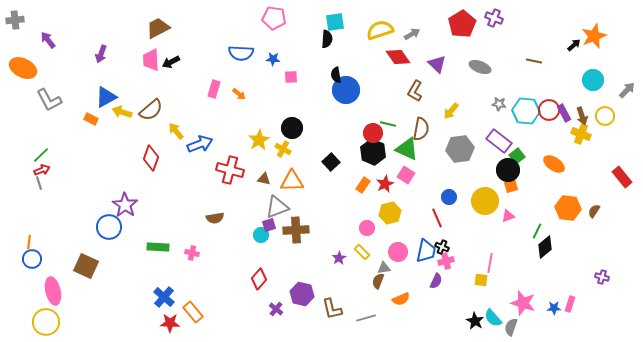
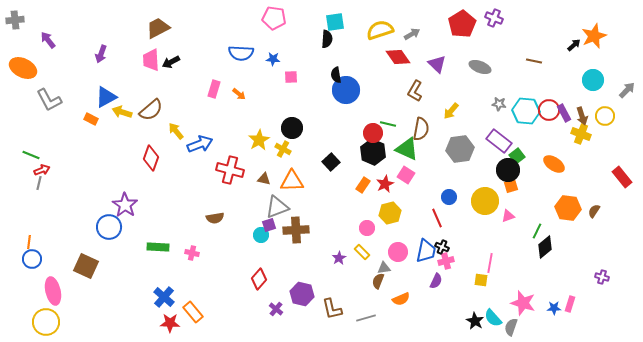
green line at (41, 155): moved 10 px left; rotated 66 degrees clockwise
gray line at (39, 183): rotated 32 degrees clockwise
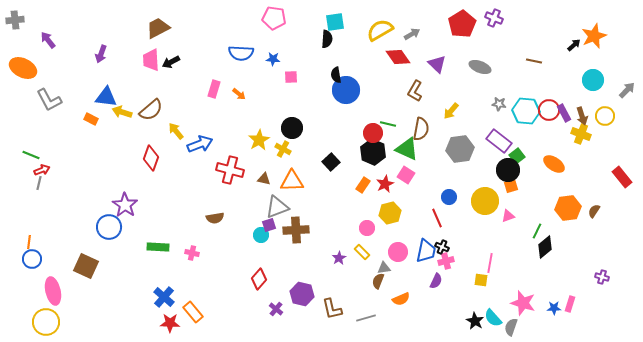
yellow semicircle at (380, 30): rotated 12 degrees counterclockwise
blue triangle at (106, 97): rotated 35 degrees clockwise
orange hexagon at (568, 208): rotated 15 degrees counterclockwise
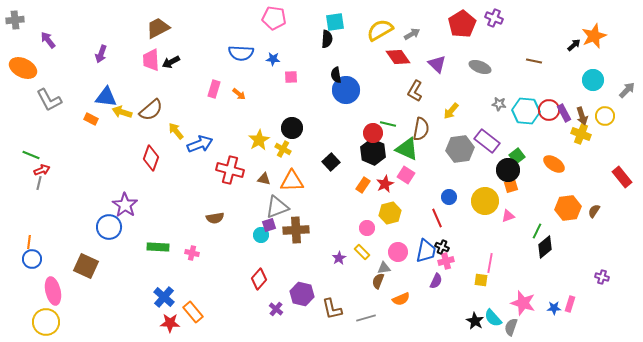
purple rectangle at (499, 141): moved 12 px left
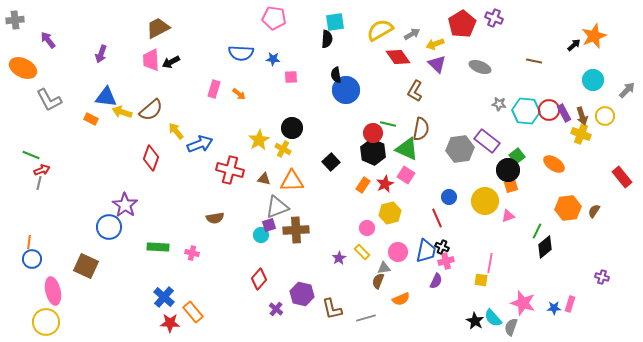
yellow arrow at (451, 111): moved 16 px left, 67 px up; rotated 30 degrees clockwise
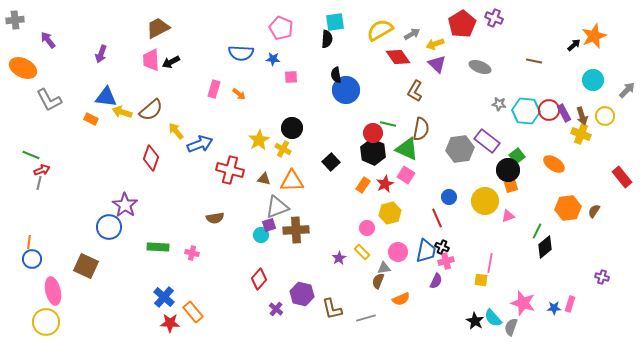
pink pentagon at (274, 18): moved 7 px right, 10 px down; rotated 15 degrees clockwise
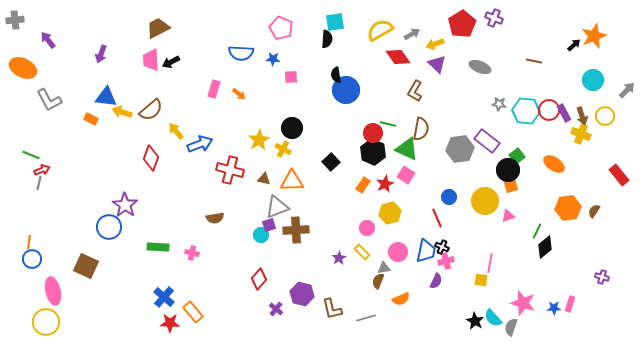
red rectangle at (622, 177): moved 3 px left, 2 px up
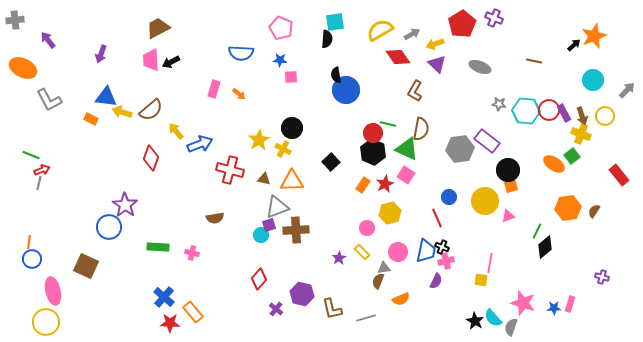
blue star at (273, 59): moved 7 px right, 1 px down
green square at (517, 156): moved 55 px right
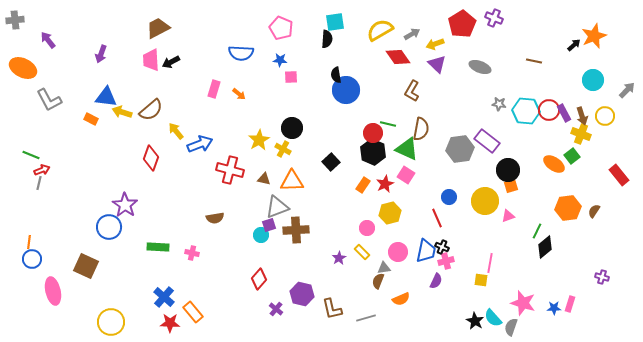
brown L-shape at (415, 91): moved 3 px left
yellow circle at (46, 322): moved 65 px right
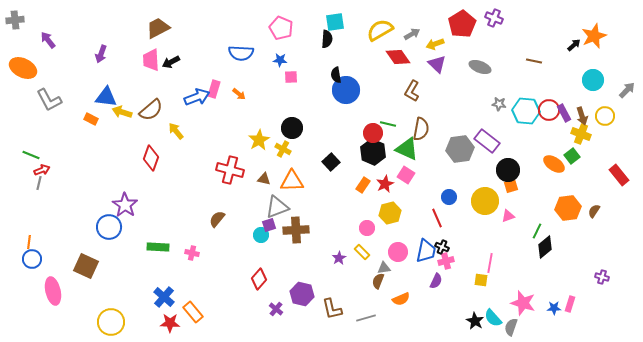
blue arrow at (200, 144): moved 3 px left, 47 px up
brown semicircle at (215, 218): moved 2 px right, 1 px down; rotated 138 degrees clockwise
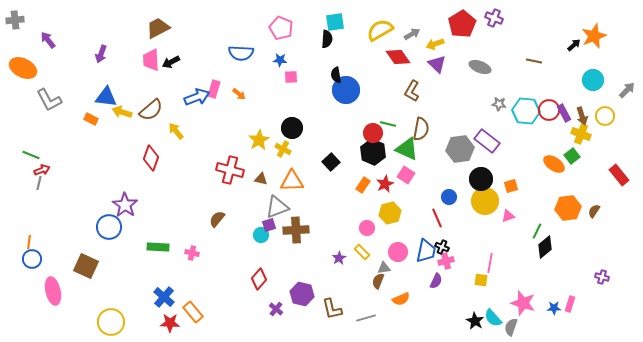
black circle at (508, 170): moved 27 px left, 9 px down
brown triangle at (264, 179): moved 3 px left
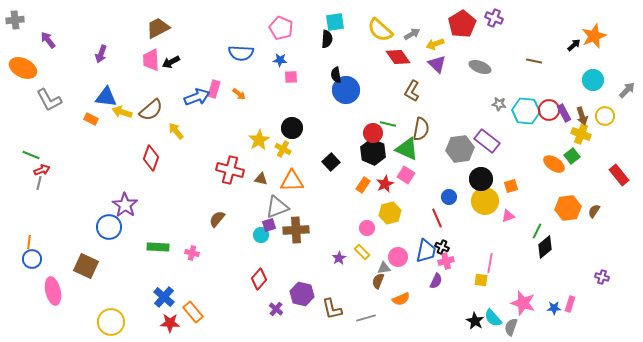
yellow semicircle at (380, 30): rotated 108 degrees counterclockwise
pink circle at (398, 252): moved 5 px down
